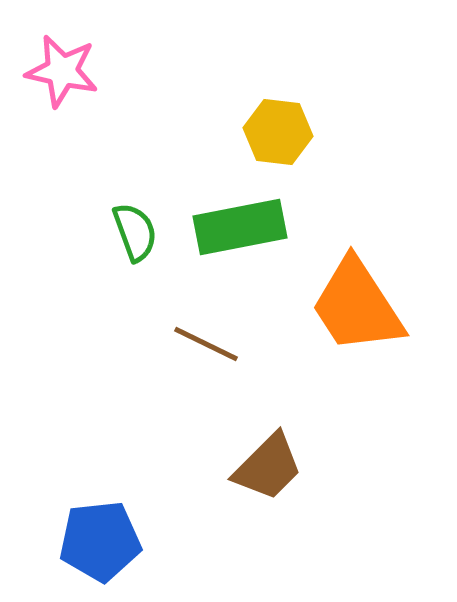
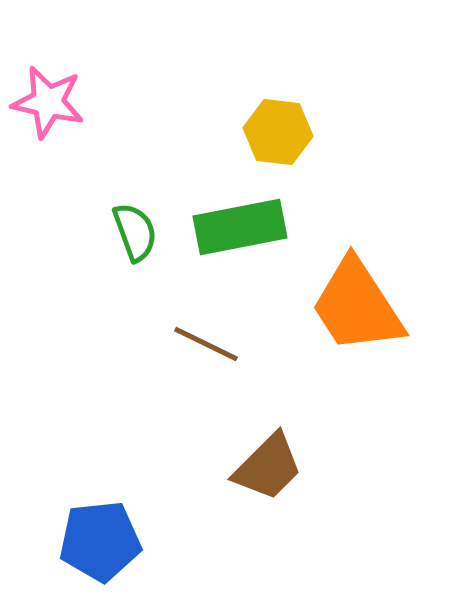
pink star: moved 14 px left, 31 px down
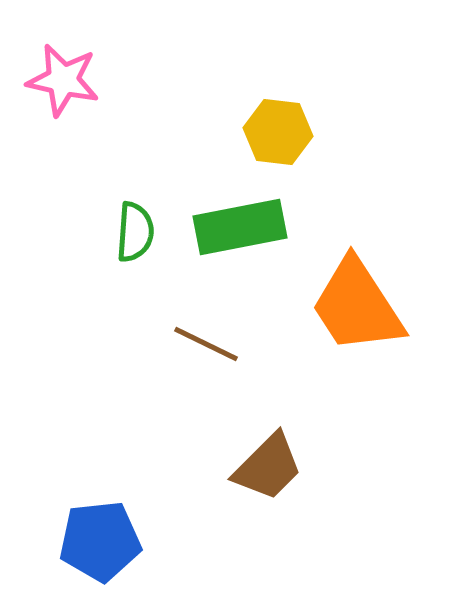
pink star: moved 15 px right, 22 px up
green semicircle: rotated 24 degrees clockwise
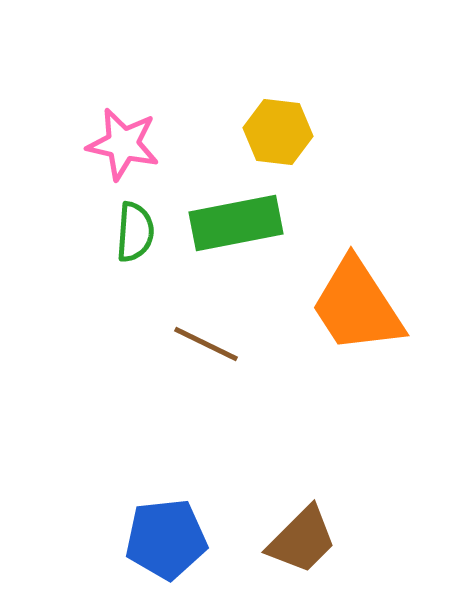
pink star: moved 60 px right, 64 px down
green rectangle: moved 4 px left, 4 px up
brown trapezoid: moved 34 px right, 73 px down
blue pentagon: moved 66 px right, 2 px up
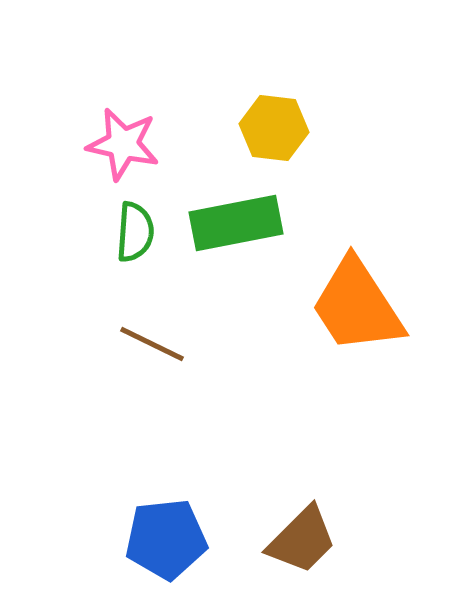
yellow hexagon: moved 4 px left, 4 px up
brown line: moved 54 px left
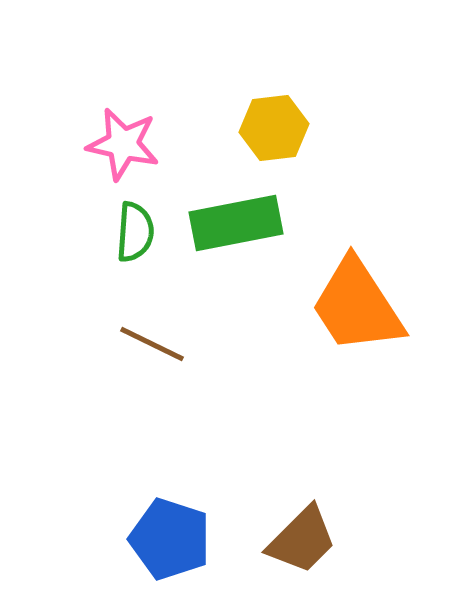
yellow hexagon: rotated 14 degrees counterclockwise
blue pentagon: moved 4 px right; rotated 24 degrees clockwise
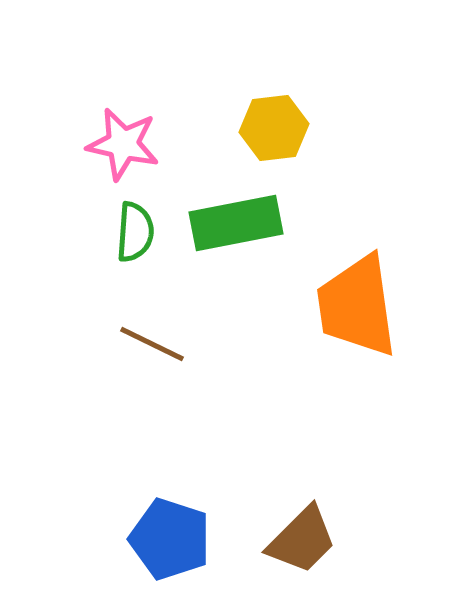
orange trapezoid: rotated 25 degrees clockwise
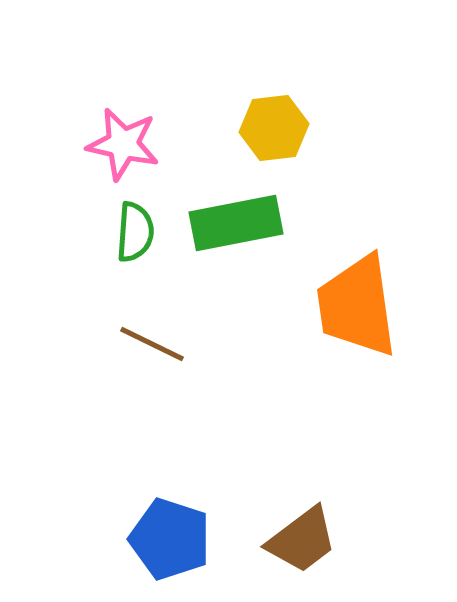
brown trapezoid: rotated 8 degrees clockwise
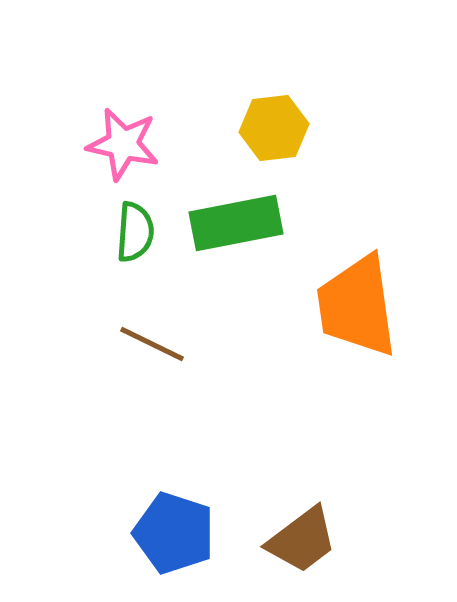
blue pentagon: moved 4 px right, 6 px up
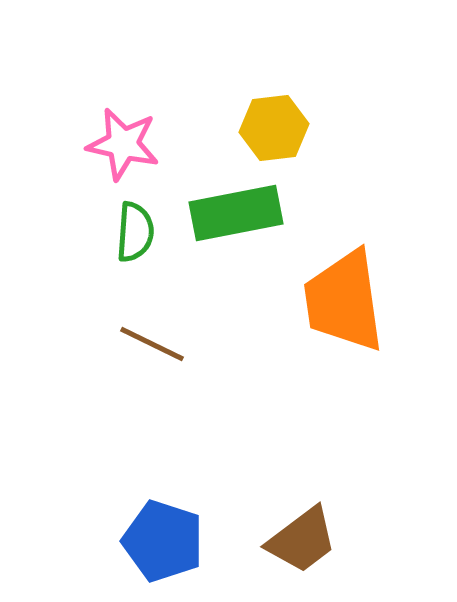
green rectangle: moved 10 px up
orange trapezoid: moved 13 px left, 5 px up
blue pentagon: moved 11 px left, 8 px down
